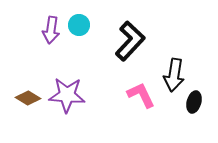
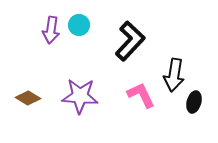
purple star: moved 13 px right, 1 px down
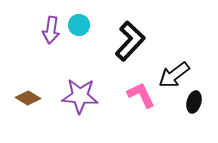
black arrow: rotated 44 degrees clockwise
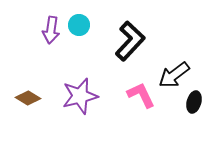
purple star: rotated 18 degrees counterclockwise
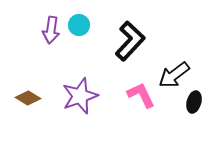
purple star: rotated 6 degrees counterclockwise
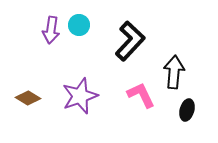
black arrow: moved 3 px up; rotated 132 degrees clockwise
black ellipse: moved 7 px left, 8 px down
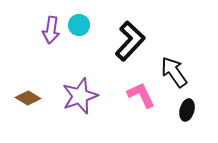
black arrow: rotated 40 degrees counterclockwise
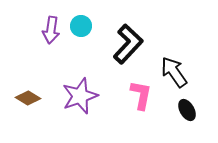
cyan circle: moved 2 px right, 1 px down
black L-shape: moved 2 px left, 3 px down
pink L-shape: rotated 36 degrees clockwise
black ellipse: rotated 45 degrees counterclockwise
